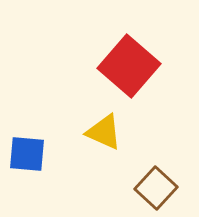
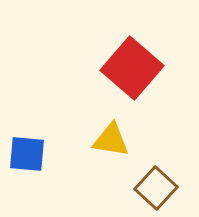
red square: moved 3 px right, 2 px down
yellow triangle: moved 7 px right, 8 px down; rotated 15 degrees counterclockwise
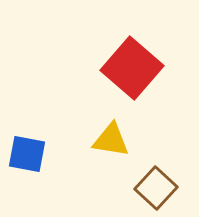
blue square: rotated 6 degrees clockwise
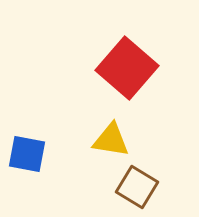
red square: moved 5 px left
brown square: moved 19 px left, 1 px up; rotated 12 degrees counterclockwise
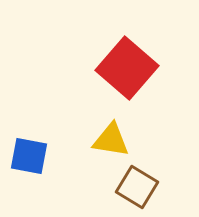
blue square: moved 2 px right, 2 px down
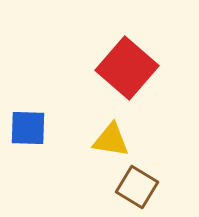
blue square: moved 1 px left, 28 px up; rotated 9 degrees counterclockwise
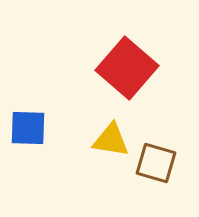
brown square: moved 19 px right, 24 px up; rotated 15 degrees counterclockwise
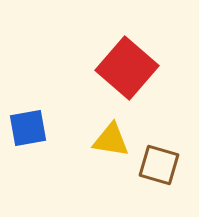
blue square: rotated 12 degrees counterclockwise
brown square: moved 3 px right, 2 px down
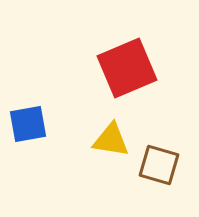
red square: rotated 26 degrees clockwise
blue square: moved 4 px up
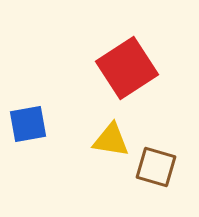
red square: rotated 10 degrees counterclockwise
brown square: moved 3 px left, 2 px down
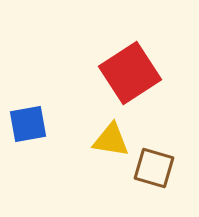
red square: moved 3 px right, 5 px down
brown square: moved 2 px left, 1 px down
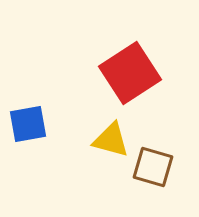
yellow triangle: rotated 6 degrees clockwise
brown square: moved 1 px left, 1 px up
